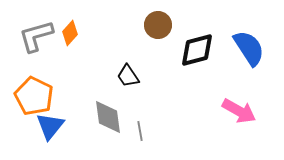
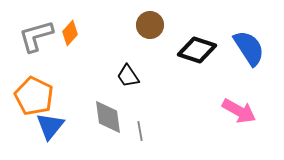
brown circle: moved 8 px left
black diamond: rotated 33 degrees clockwise
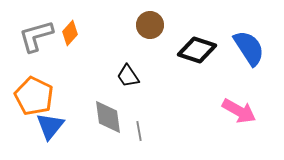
gray line: moved 1 px left
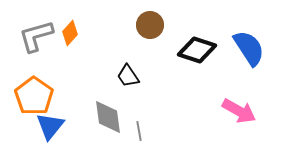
orange pentagon: rotated 9 degrees clockwise
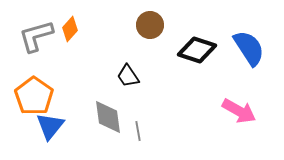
orange diamond: moved 4 px up
gray line: moved 1 px left
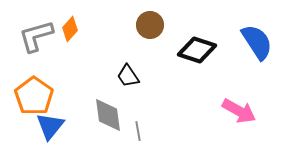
blue semicircle: moved 8 px right, 6 px up
gray diamond: moved 2 px up
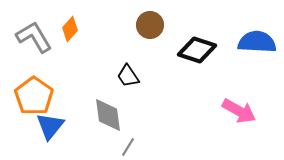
gray L-shape: moved 2 px left, 1 px down; rotated 75 degrees clockwise
blue semicircle: rotated 54 degrees counterclockwise
gray line: moved 10 px left, 16 px down; rotated 42 degrees clockwise
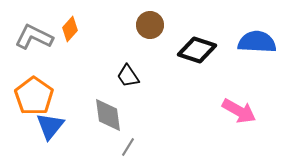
gray L-shape: rotated 33 degrees counterclockwise
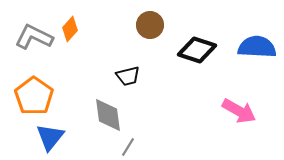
blue semicircle: moved 5 px down
black trapezoid: rotated 70 degrees counterclockwise
blue triangle: moved 11 px down
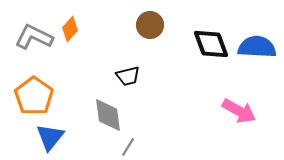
black diamond: moved 14 px right, 6 px up; rotated 51 degrees clockwise
